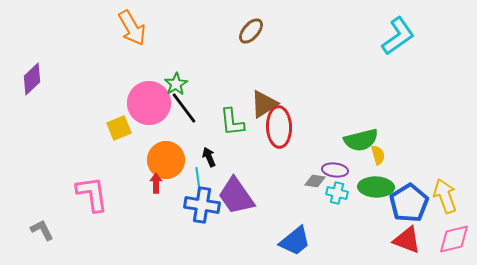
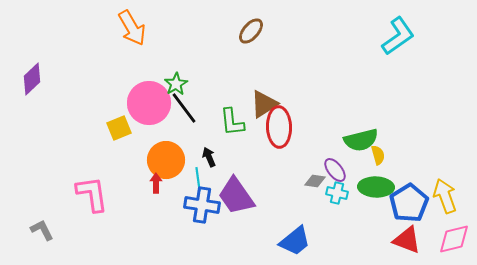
purple ellipse: rotated 45 degrees clockwise
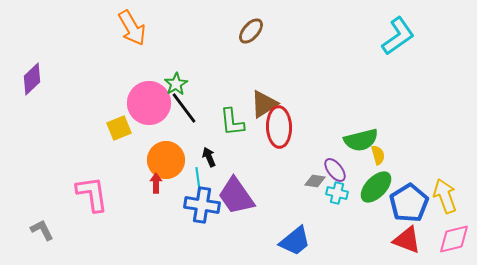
green ellipse: rotated 48 degrees counterclockwise
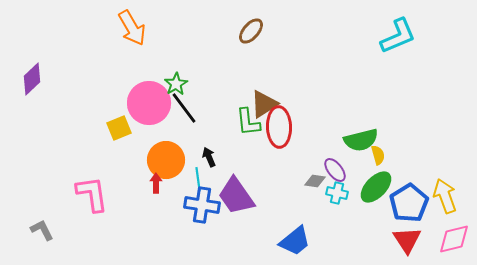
cyan L-shape: rotated 12 degrees clockwise
green L-shape: moved 16 px right
red triangle: rotated 36 degrees clockwise
